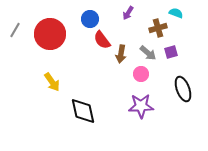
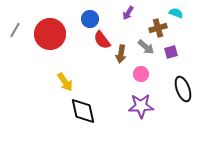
gray arrow: moved 2 px left, 6 px up
yellow arrow: moved 13 px right
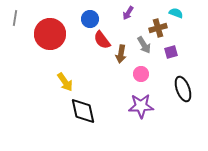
gray line: moved 12 px up; rotated 21 degrees counterclockwise
gray arrow: moved 2 px left, 2 px up; rotated 18 degrees clockwise
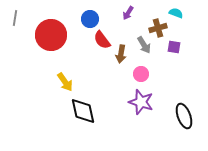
red circle: moved 1 px right, 1 px down
purple square: moved 3 px right, 5 px up; rotated 24 degrees clockwise
black ellipse: moved 1 px right, 27 px down
purple star: moved 4 px up; rotated 20 degrees clockwise
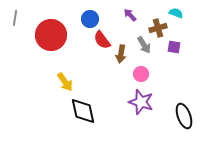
purple arrow: moved 2 px right, 2 px down; rotated 104 degrees clockwise
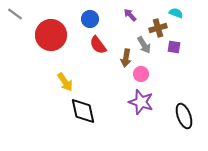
gray line: moved 4 px up; rotated 63 degrees counterclockwise
red semicircle: moved 4 px left, 5 px down
brown arrow: moved 5 px right, 4 px down
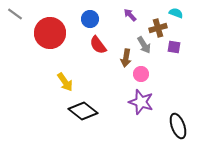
red circle: moved 1 px left, 2 px up
black diamond: rotated 40 degrees counterclockwise
black ellipse: moved 6 px left, 10 px down
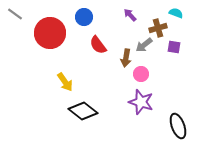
blue circle: moved 6 px left, 2 px up
gray arrow: rotated 84 degrees clockwise
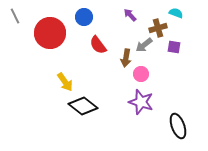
gray line: moved 2 px down; rotated 28 degrees clockwise
black diamond: moved 5 px up
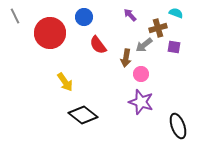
black diamond: moved 9 px down
